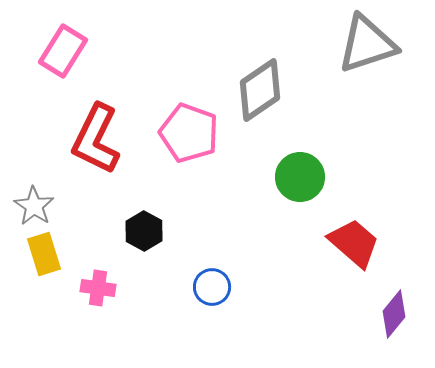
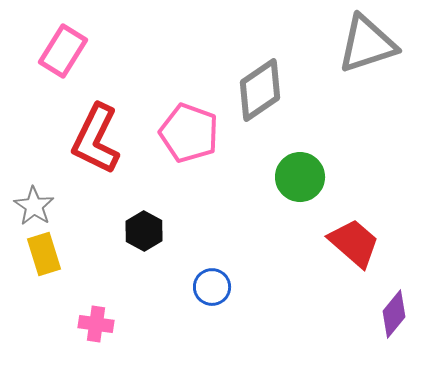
pink cross: moved 2 px left, 36 px down
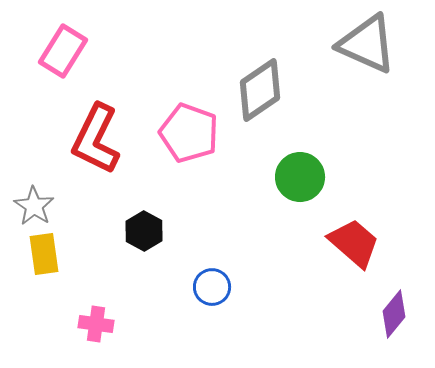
gray triangle: rotated 42 degrees clockwise
yellow rectangle: rotated 9 degrees clockwise
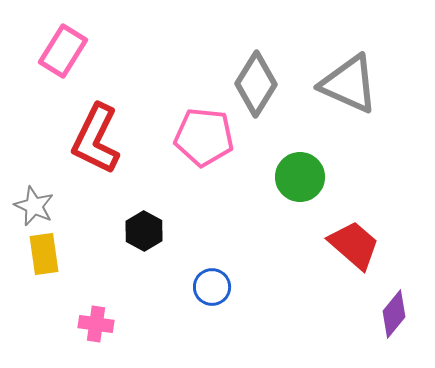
gray triangle: moved 18 px left, 40 px down
gray diamond: moved 4 px left, 6 px up; rotated 24 degrees counterclockwise
pink pentagon: moved 15 px right, 4 px down; rotated 14 degrees counterclockwise
gray star: rotated 9 degrees counterclockwise
red trapezoid: moved 2 px down
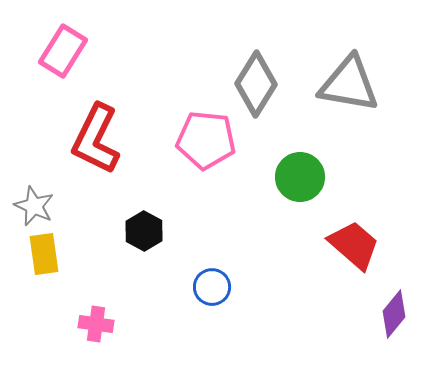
gray triangle: rotated 14 degrees counterclockwise
pink pentagon: moved 2 px right, 3 px down
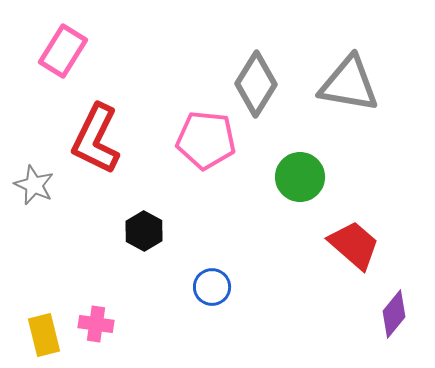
gray star: moved 21 px up
yellow rectangle: moved 81 px down; rotated 6 degrees counterclockwise
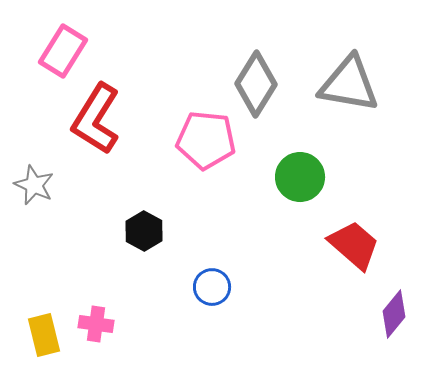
red L-shape: moved 20 px up; rotated 6 degrees clockwise
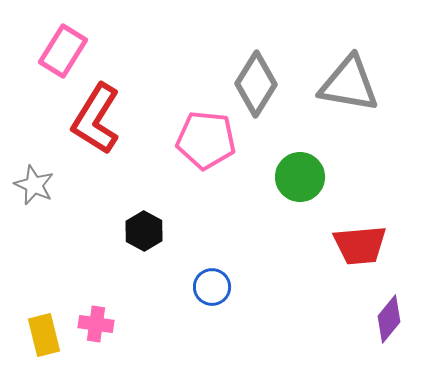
red trapezoid: moved 6 px right; rotated 134 degrees clockwise
purple diamond: moved 5 px left, 5 px down
